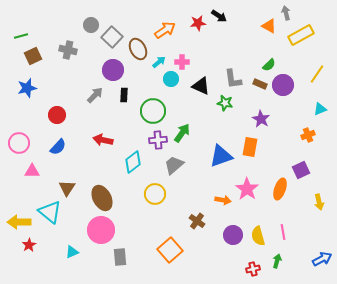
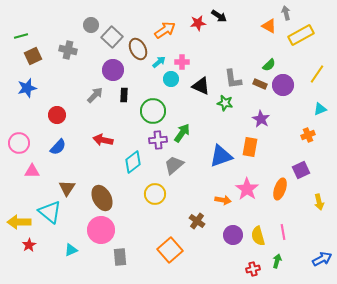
cyan triangle at (72, 252): moved 1 px left, 2 px up
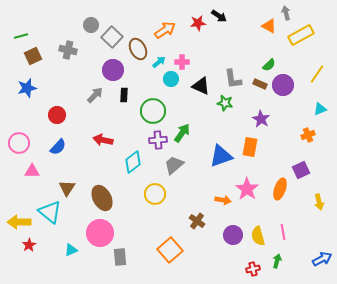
pink circle at (101, 230): moved 1 px left, 3 px down
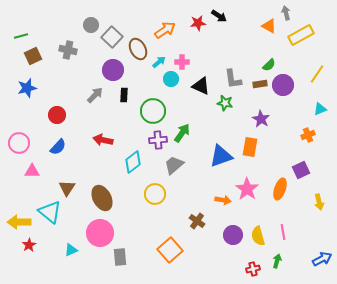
brown rectangle at (260, 84): rotated 32 degrees counterclockwise
